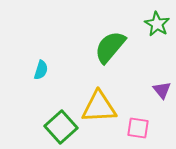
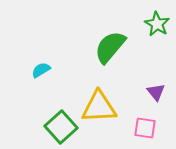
cyan semicircle: rotated 138 degrees counterclockwise
purple triangle: moved 6 px left, 2 px down
pink square: moved 7 px right
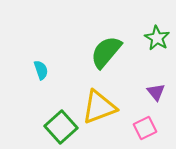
green star: moved 14 px down
green semicircle: moved 4 px left, 5 px down
cyan semicircle: rotated 102 degrees clockwise
yellow triangle: rotated 18 degrees counterclockwise
pink square: rotated 35 degrees counterclockwise
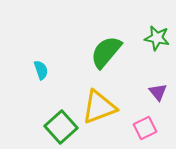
green star: rotated 20 degrees counterclockwise
purple triangle: moved 2 px right
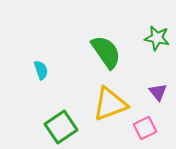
green semicircle: rotated 105 degrees clockwise
yellow triangle: moved 11 px right, 3 px up
green square: rotated 8 degrees clockwise
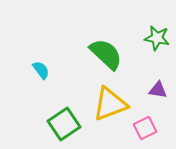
green semicircle: moved 2 px down; rotated 12 degrees counterclockwise
cyan semicircle: rotated 18 degrees counterclockwise
purple triangle: moved 2 px up; rotated 42 degrees counterclockwise
green square: moved 3 px right, 3 px up
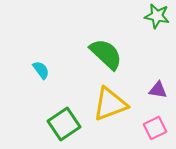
green star: moved 22 px up
pink square: moved 10 px right
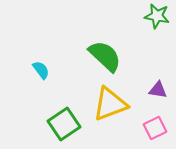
green semicircle: moved 1 px left, 2 px down
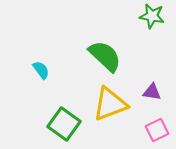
green star: moved 5 px left
purple triangle: moved 6 px left, 2 px down
green square: rotated 20 degrees counterclockwise
pink square: moved 2 px right, 2 px down
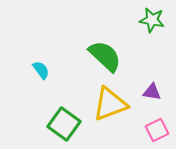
green star: moved 4 px down
